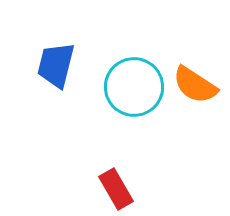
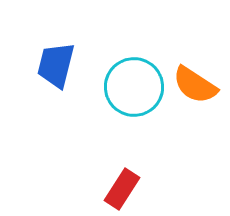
red rectangle: moved 6 px right; rotated 63 degrees clockwise
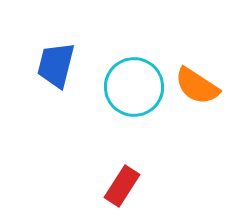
orange semicircle: moved 2 px right, 1 px down
red rectangle: moved 3 px up
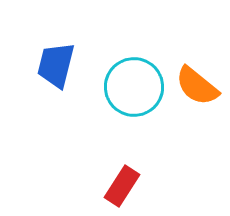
orange semicircle: rotated 6 degrees clockwise
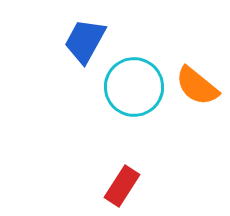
blue trapezoid: moved 29 px right, 24 px up; rotated 15 degrees clockwise
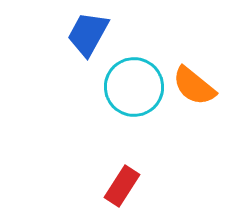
blue trapezoid: moved 3 px right, 7 px up
orange semicircle: moved 3 px left
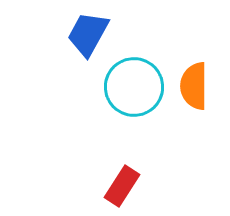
orange semicircle: rotated 51 degrees clockwise
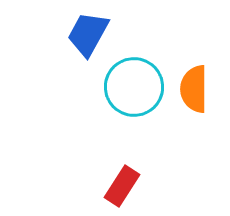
orange semicircle: moved 3 px down
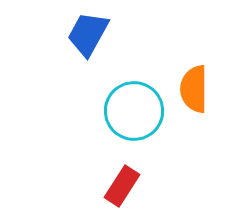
cyan circle: moved 24 px down
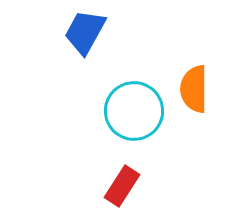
blue trapezoid: moved 3 px left, 2 px up
